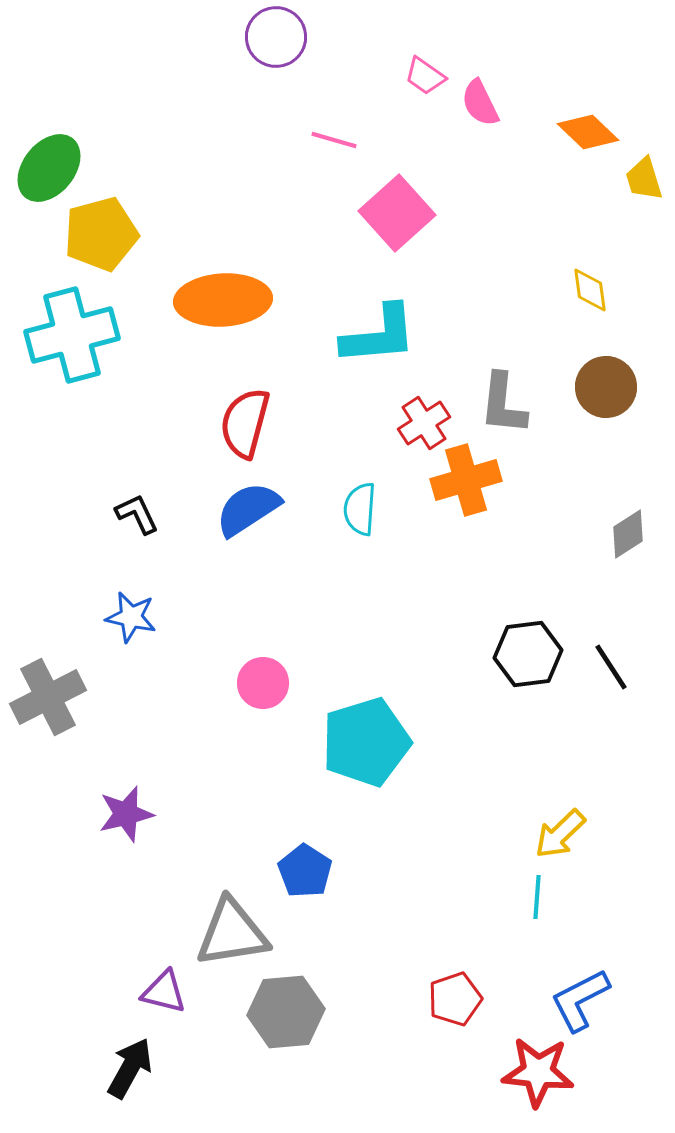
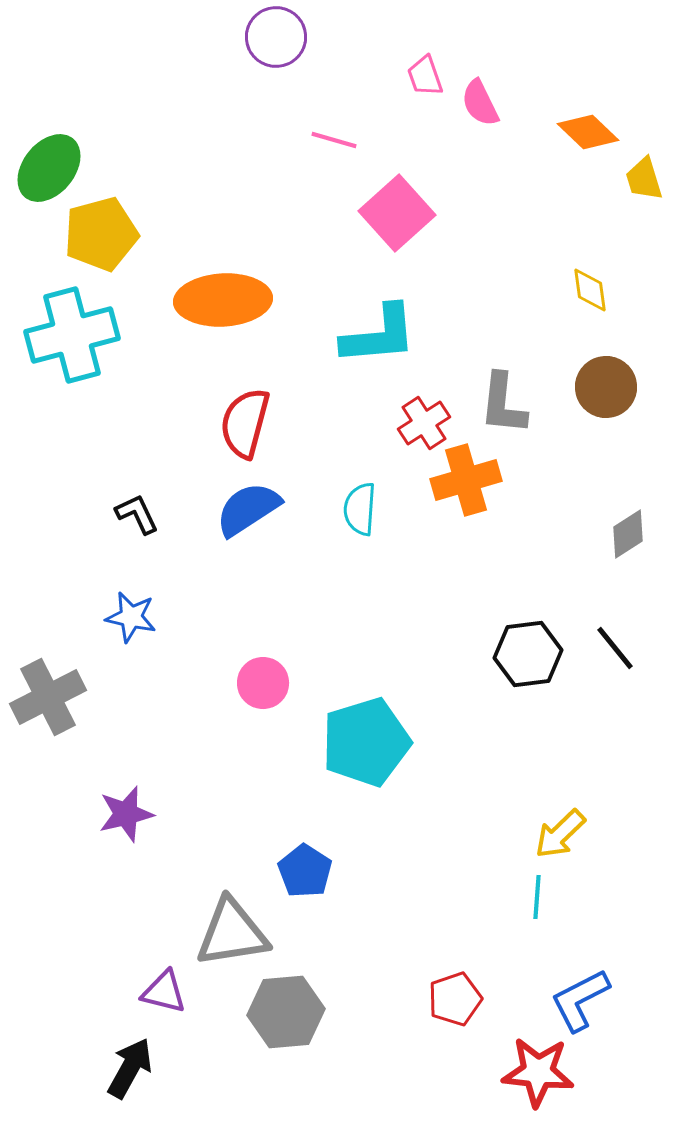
pink trapezoid: rotated 36 degrees clockwise
black line: moved 4 px right, 19 px up; rotated 6 degrees counterclockwise
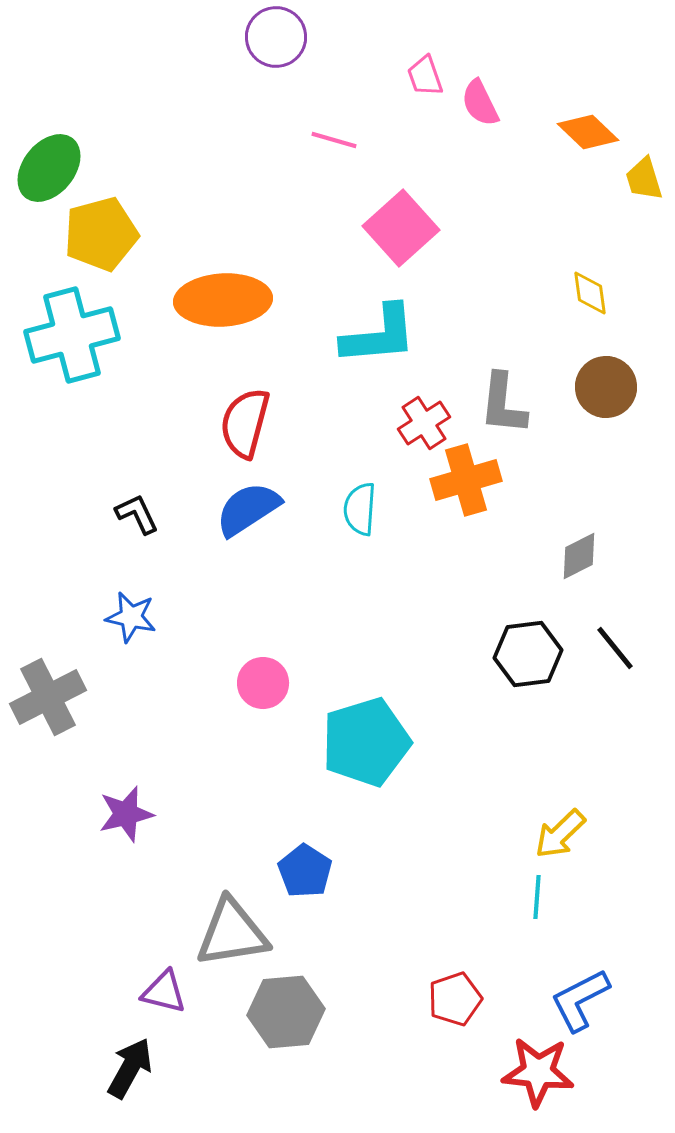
pink square: moved 4 px right, 15 px down
yellow diamond: moved 3 px down
gray diamond: moved 49 px left, 22 px down; rotated 6 degrees clockwise
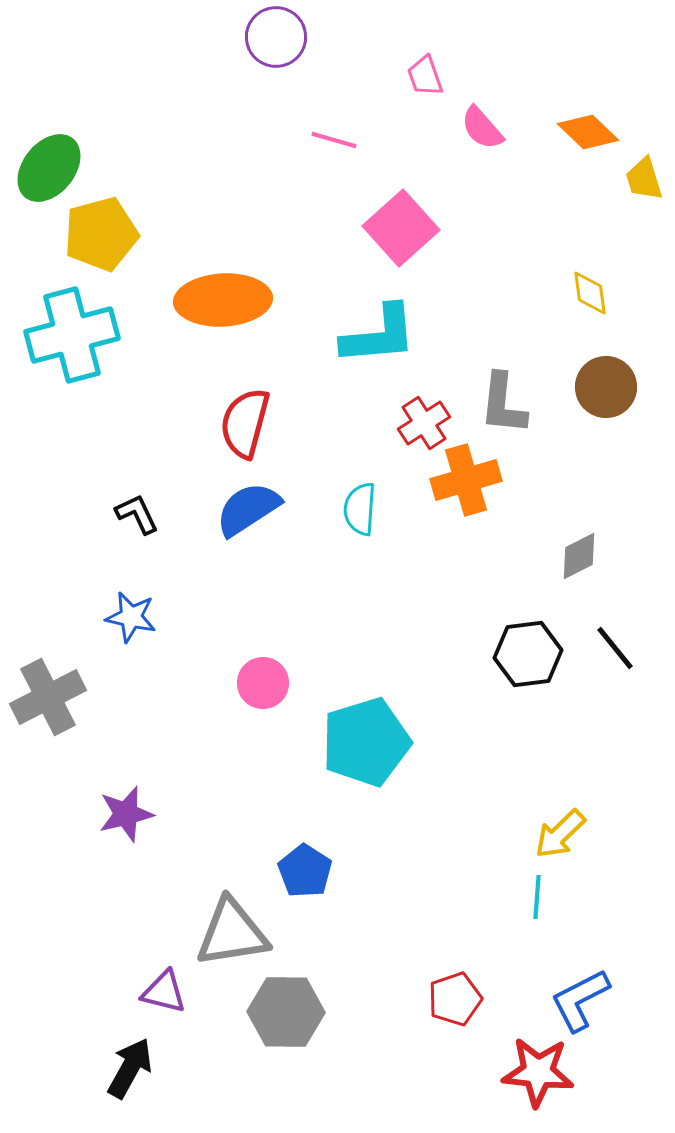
pink semicircle: moved 2 px right, 25 px down; rotated 15 degrees counterclockwise
gray hexagon: rotated 6 degrees clockwise
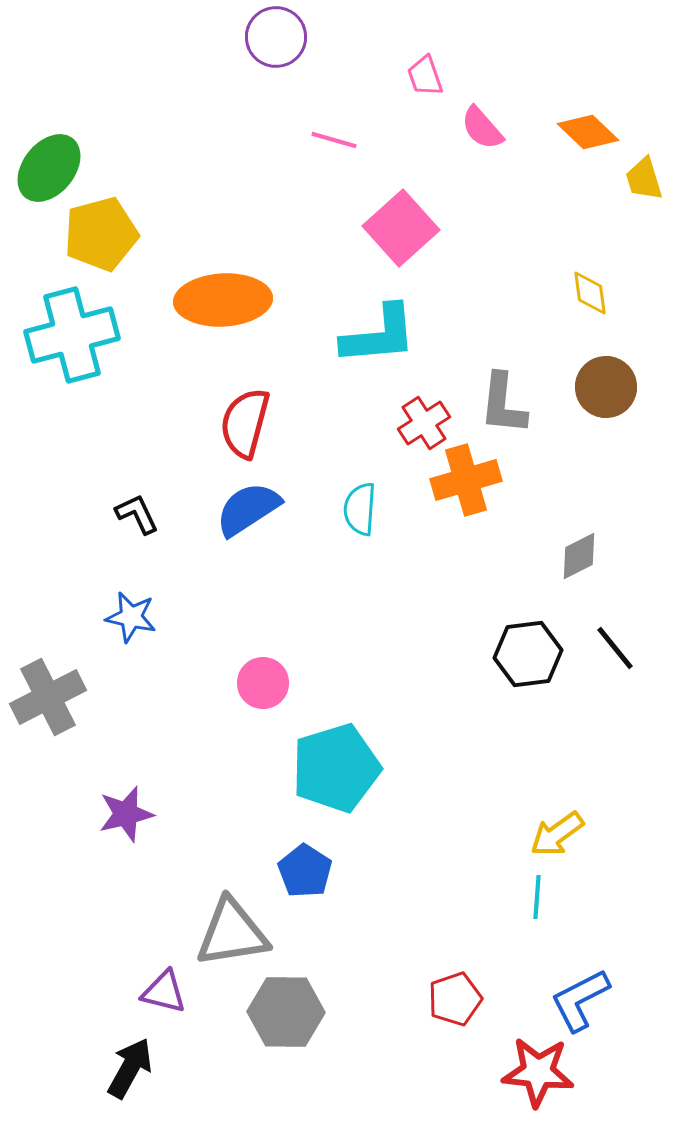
cyan pentagon: moved 30 px left, 26 px down
yellow arrow: moved 3 px left; rotated 8 degrees clockwise
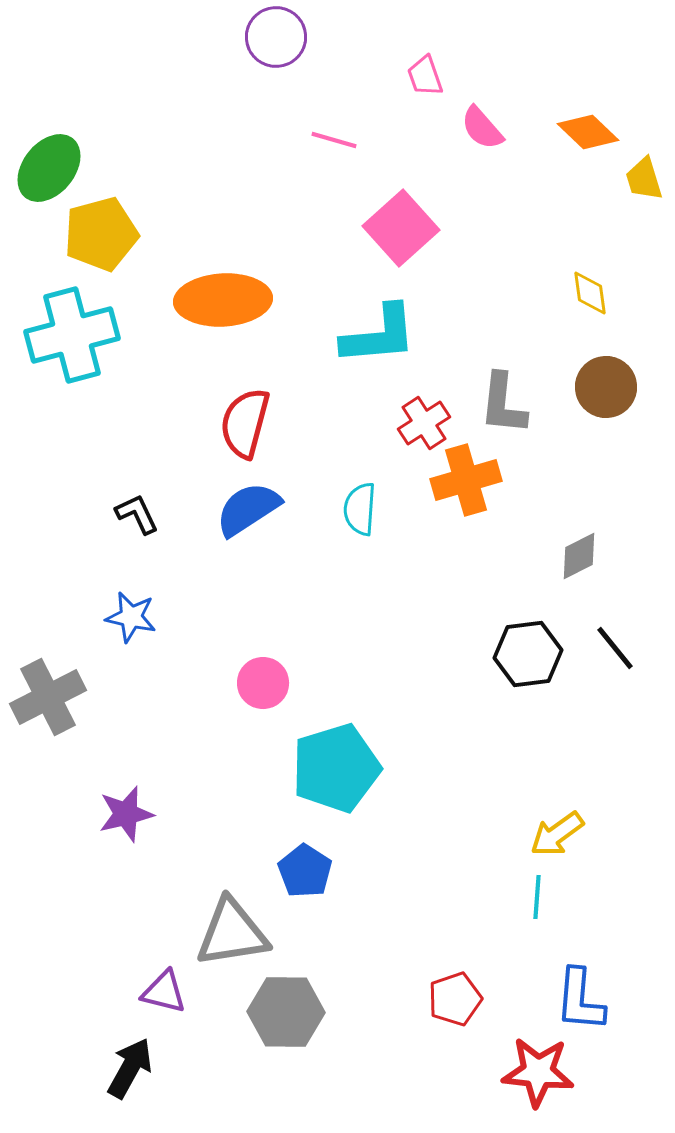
blue L-shape: rotated 58 degrees counterclockwise
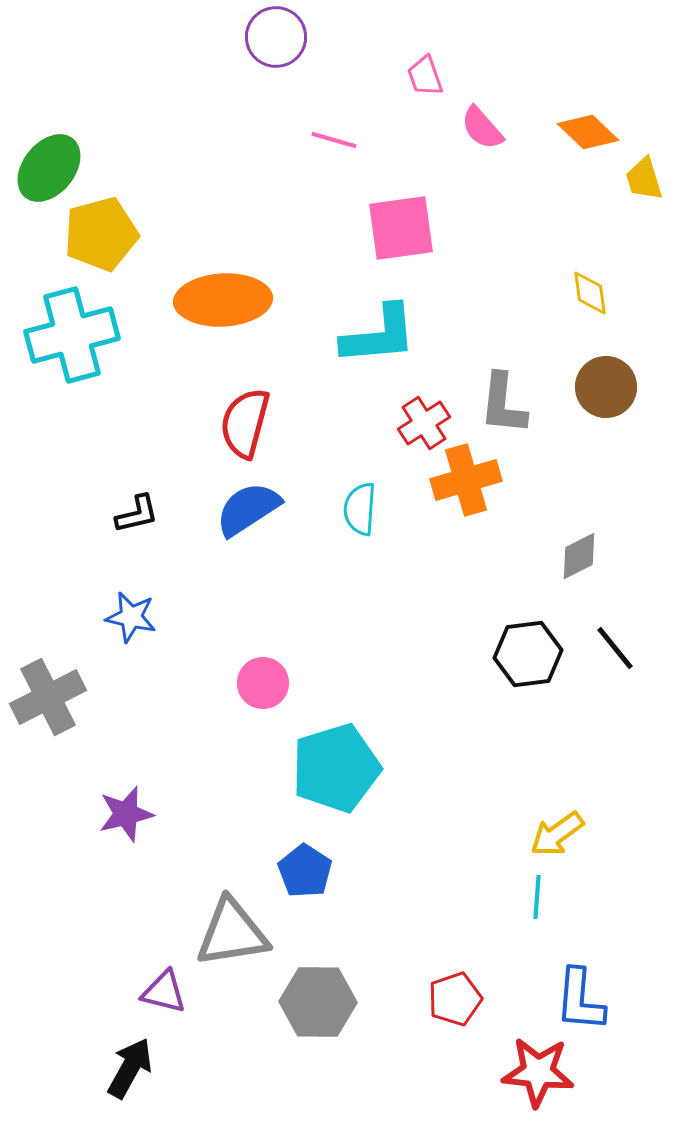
pink square: rotated 34 degrees clockwise
black L-shape: rotated 102 degrees clockwise
gray hexagon: moved 32 px right, 10 px up
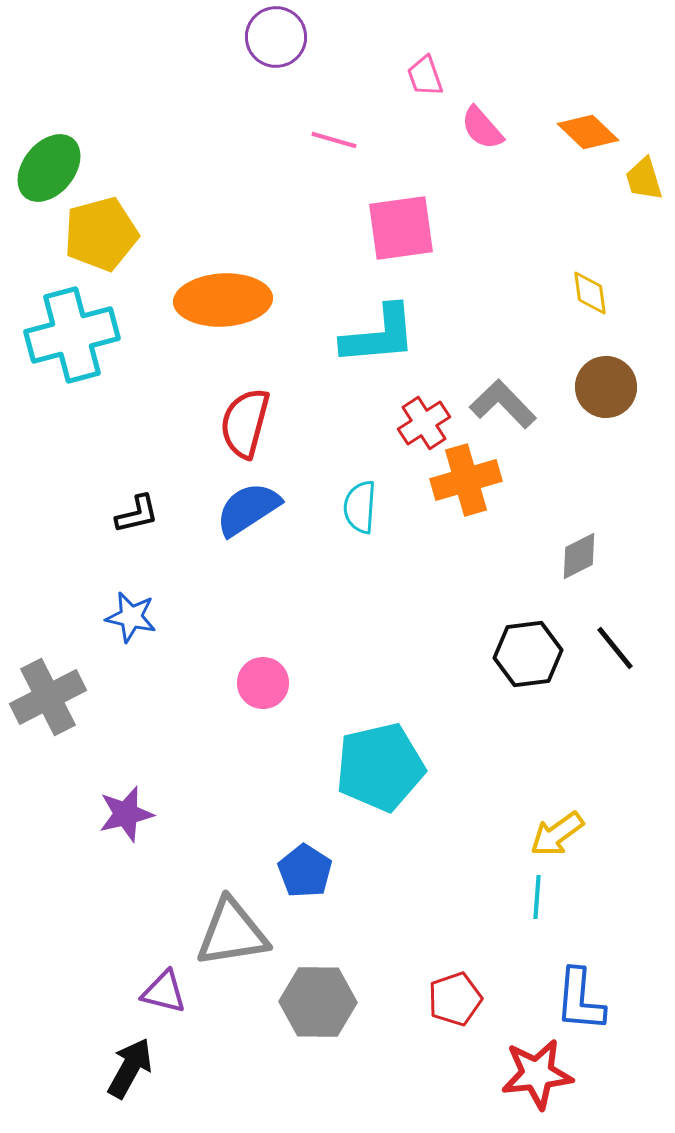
gray L-shape: rotated 130 degrees clockwise
cyan semicircle: moved 2 px up
cyan pentagon: moved 44 px right, 1 px up; rotated 4 degrees clockwise
red star: moved 1 px left, 2 px down; rotated 12 degrees counterclockwise
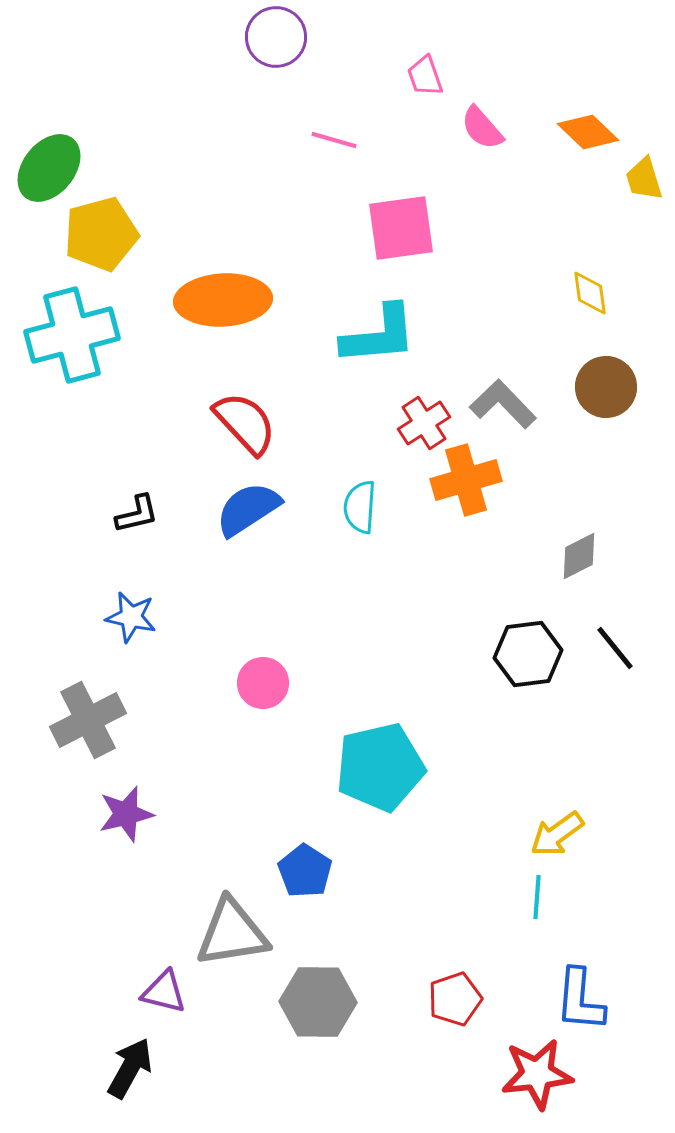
red semicircle: rotated 122 degrees clockwise
gray cross: moved 40 px right, 23 px down
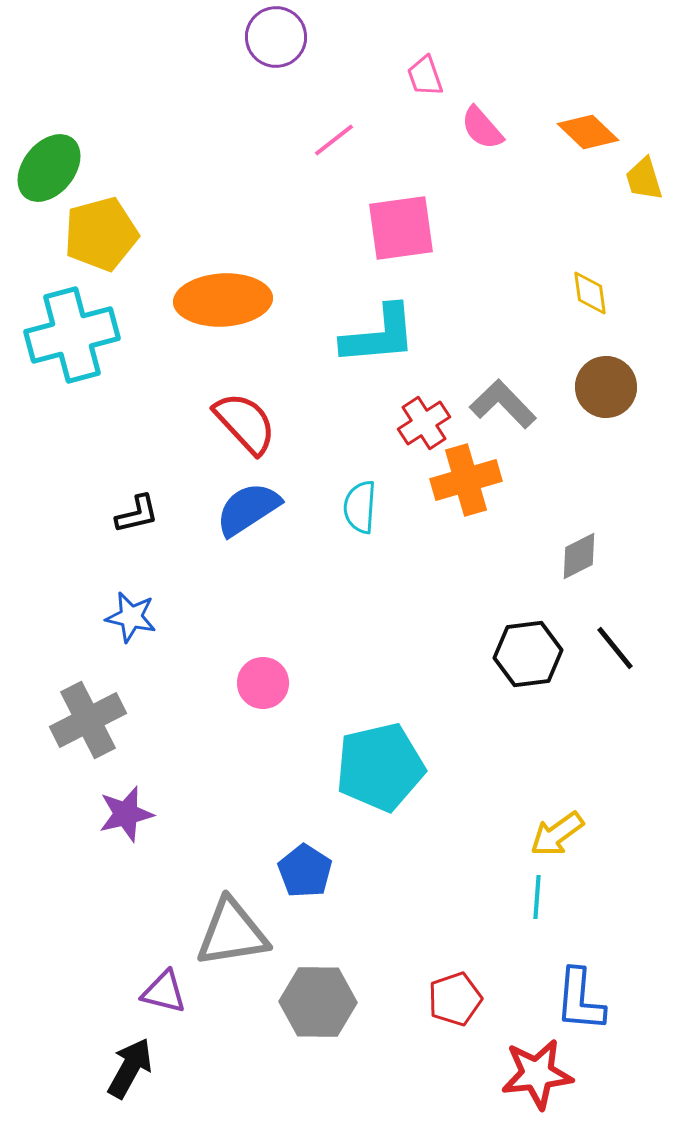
pink line: rotated 54 degrees counterclockwise
